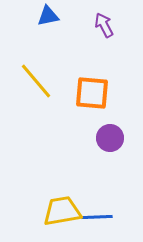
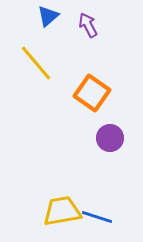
blue triangle: rotated 30 degrees counterclockwise
purple arrow: moved 16 px left
yellow line: moved 18 px up
orange square: rotated 30 degrees clockwise
blue line: rotated 20 degrees clockwise
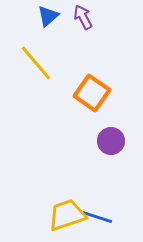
purple arrow: moved 5 px left, 8 px up
purple circle: moved 1 px right, 3 px down
yellow trapezoid: moved 5 px right, 4 px down; rotated 9 degrees counterclockwise
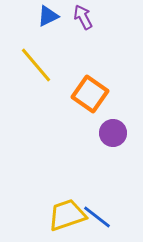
blue triangle: rotated 15 degrees clockwise
yellow line: moved 2 px down
orange square: moved 2 px left, 1 px down
purple circle: moved 2 px right, 8 px up
blue line: rotated 20 degrees clockwise
